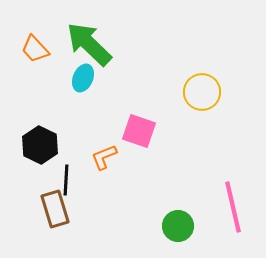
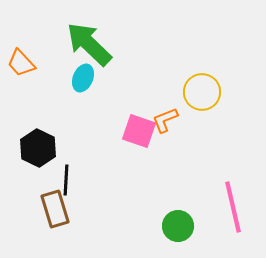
orange trapezoid: moved 14 px left, 14 px down
black hexagon: moved 2 px left, 3 px down
orange L-shape: moved 61 px right, 37 px up
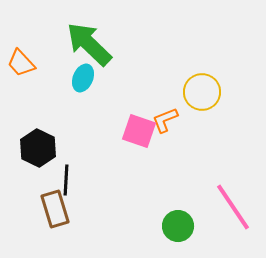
pink line: rotated 21 degrees counterclockwise
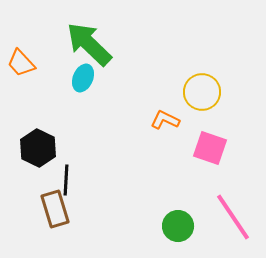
orange L-shape: rotated 48 degrees clockwise
pink square: moved 71 px right, 17 px down
pink line: moved 10 px down
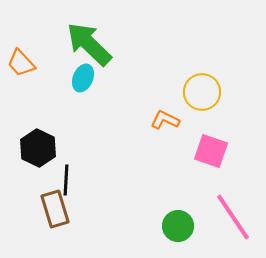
pink square: moved 1 px right, 3 px down
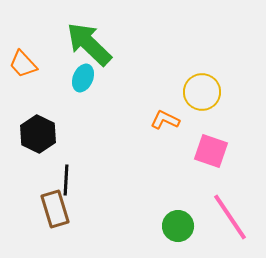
orange trapezoid: moved 2 px right, 1 px down
black hexagon: moved 14 px up
pink line: moved 3 px left
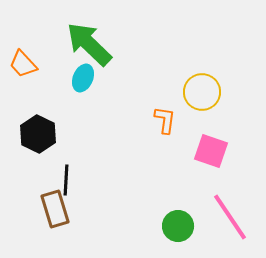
orange L-shape: rotated 72 degrees clockwise
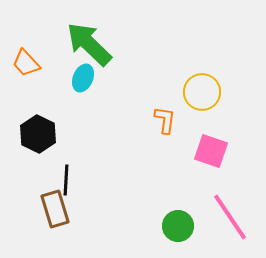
orange trapezoid: moved 3 px right, 1 px up
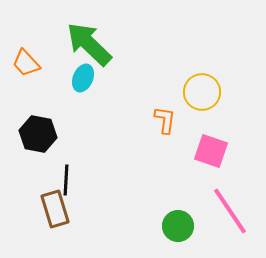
black hexagon: rotated 15 degrees counterclockwise
pink line: moved 6 px up
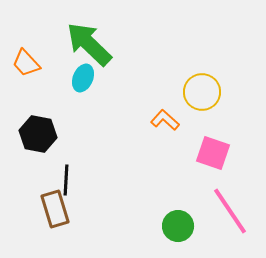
orange L-shape: rotated 56 degrees counterclockwise
pink square: moved 2 px right, 2 px down
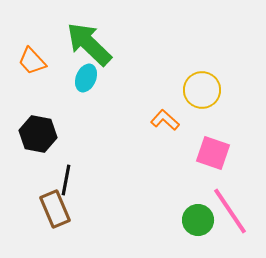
orange trapezoid: moved 6 px right, 2 px up
cyan ellipse: moved 3 px right
yellow circle: moved 2 px up
black line: rotated 8 degrees clockwise
brown rectangle: rotated 6 degrees counterclockwise
green circle: moved 20 px right, 6 px up
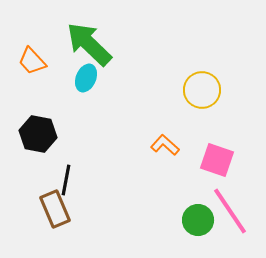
orange L-shape: moved 25 px down
pink square: moved 4 px right, 7 px down
